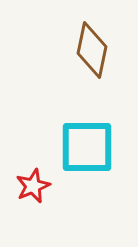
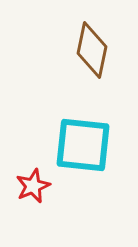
cyan square: moved 4 px left, 2 px up; rotated 6 degrees clockwise
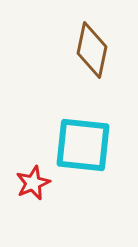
red star: moved 3 px up
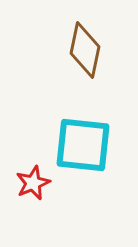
brown diamond: moved 7 px left
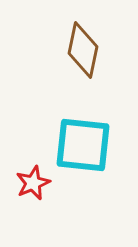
brown diamond: moved 2 px left
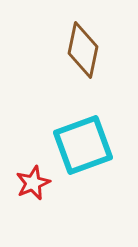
cyan square: rotated 26 degrees counterclockwise
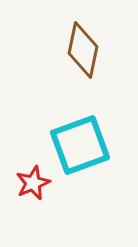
cyan square: moved 3 px left
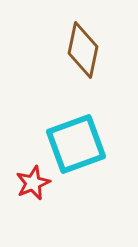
cyan square: moved 4 px left, 1 px up
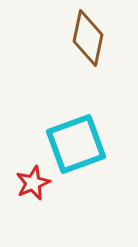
brown diamond: moved 5 px right, 12 px up
